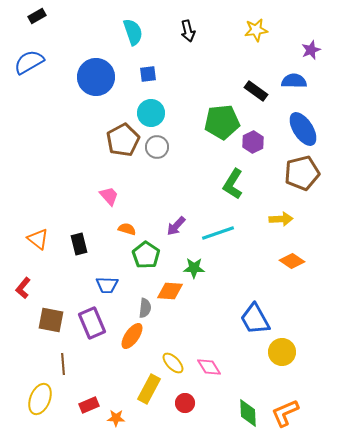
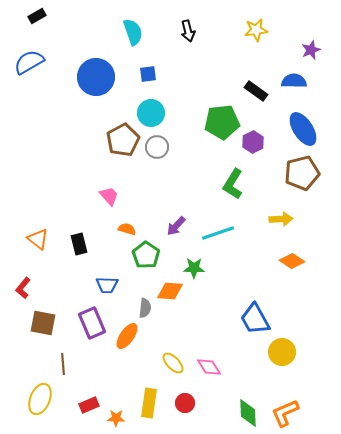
brown square at (51, 320): moved 8 px left, 3 px down
orange ellipse at (132, 336): moved 5 px left
yellow rectangle at (149, 389): moved 14 px down; rotated 20 degrees counterclockwise
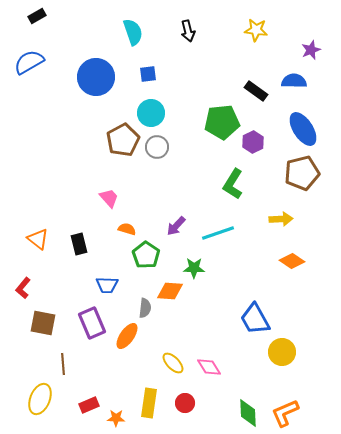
yellow star at (256, 30): rotated 15 degrees clockwise
pink trapezoid at (109, 196): moved 2 px down
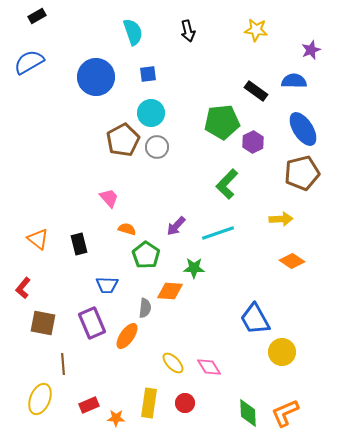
green L-shape at (233, 184): moved 6 px left; rotated 12 degrees clockwise
